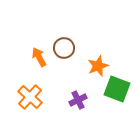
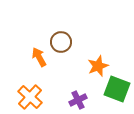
brown circle: moved 3 px left, 6 px up
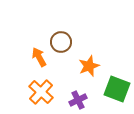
orange star: moved 9 px left
orange cross: moved 11 px right, 5 px up
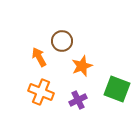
brown circle: moved 1 px right, 1 px up
orange star: moved 7 px left
orange cross: rotated 20 degrees counterclockwise
